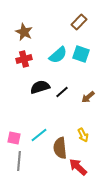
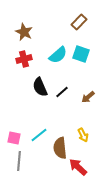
black semicircle: rotated 96 degrees counterclockwise
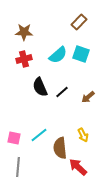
brown star: rotated 24 degrees counterclockwise
gray line: moved 1 px left, 6 px down
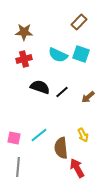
cyan semicircle: rotated 66 degrees clockwise
black semicircle: rotated 132 degrees clockwise
brown semicircle: moved 1 px right
red arrow: moved 1 px left, 1 px down; rotated 18 degrees clockwise
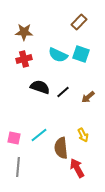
black line: moved 1 px right
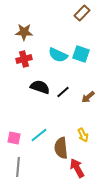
brown rectangle: moved 3 px right, 9 px up
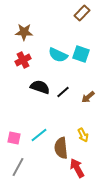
red cross: moved 1 px left, 1 px down; rotated 14 degrees counterclockwise
gray line: rotated 24 degrees clockwise
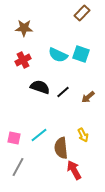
brown star: moved 4 px up
red arrow: moved 3 px left, 2 px down
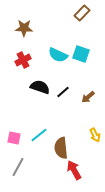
yellow arrow: moved 12 px right
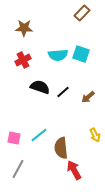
cyan semicircle: rotated 30 degrees counterclockwise
gray line: moved 2 px down
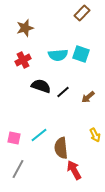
brown star: moved 1 px right; rotated 18 degrees counterclockwise
black semicircle: moved 1 px right, 1 px up
